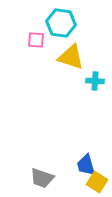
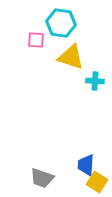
blue trapezoid: rotated 20 degrees clockwise
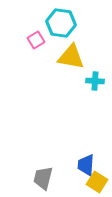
pink square: rotated 36 degrees counterclockwise
yellow triangle: rotated 8 degrees counterclockwise
gray trapezoid: moved 1 px right; rotated 85 degrees clockwise
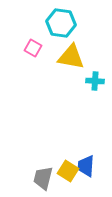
pink square: moved 3 px left, 8 px down; rotated 30 degrees counterclockwise
blue trapezoid: moved 1 px down
yellow square: moved 29 px left, 11 px up
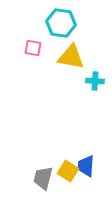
pink square: rotated 18 degrees counterclockwise
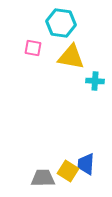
blue trapezoid: moved 2 px up
gray trapezoid: rotated 75 degrees clockwise
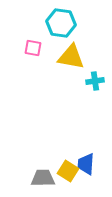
cyan cross: rotated 12 degrees counterclockwise
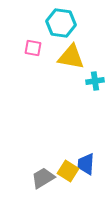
gray trapezoid: rotated 30 degrees counterclockwise
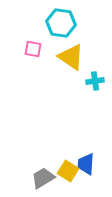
pink square: moved 1 px down
yellow triangle: rotated 24 degrees clockwise
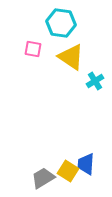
cyan cross: rotated 24 degrees counterclockwise
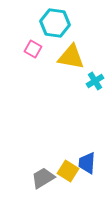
cyan hexagon: moved 6 px left
pink square: rotated 18 degrees clockwise
yellow triangle: rotated 24 degrees counterclockwise
blue trapezoid: moved 1 px right, 1 px up
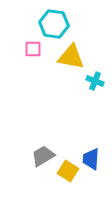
cyan hexagon: moved 1 px left, 1 px down
pink square: rotated 30 degrees counterclockwise
cyan cross: rotated 36 degrees counterclockwise
blue trapezoid: moved 4 px right, 4 px up
gray trapezoid: moved 22 px up
